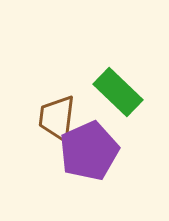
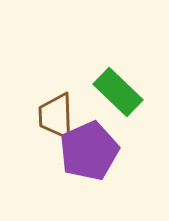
brown trapezoid: moved 1 px left, 2 px up; rotated 9 degrees counterclockwise
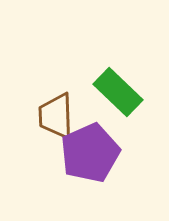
purple pentagon: moved 1 px right, 2 px down
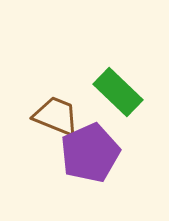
brown trapezoid: rotated 114 degrees clockwise
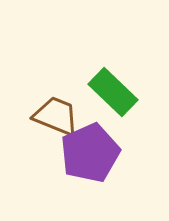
green rectangle: moved 5 px left
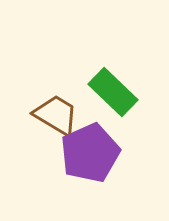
brown trapezoid: moved 1 px up; rotated 9 degrees clockwise
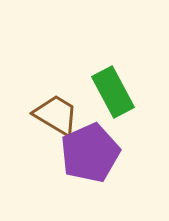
green rectangle: rotated 18 degrees clockwise
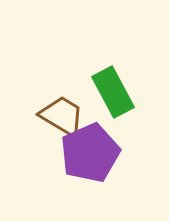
brown trapezoid: moved 6 px right, 1 px down
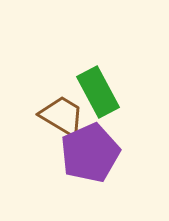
green rectangle: moved 15 px left
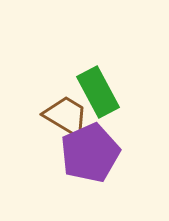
brown trapezoid: moved 4 px right
